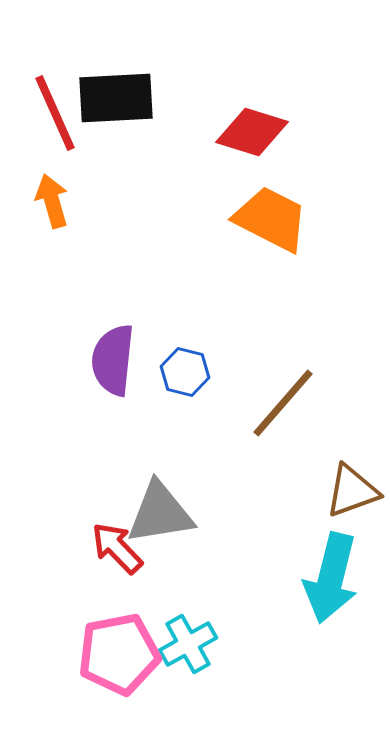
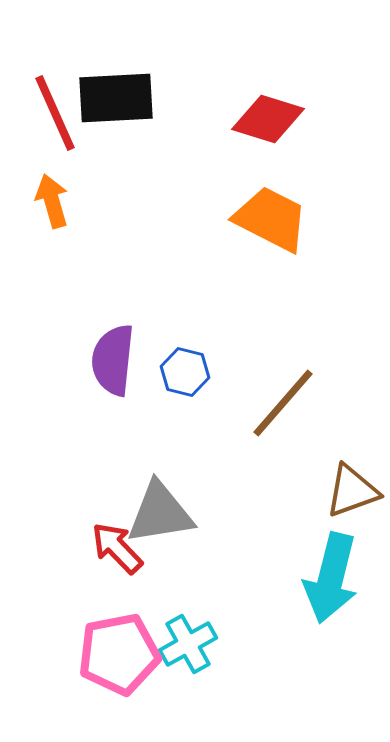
red diamond: moved 16 px right, 13 px up
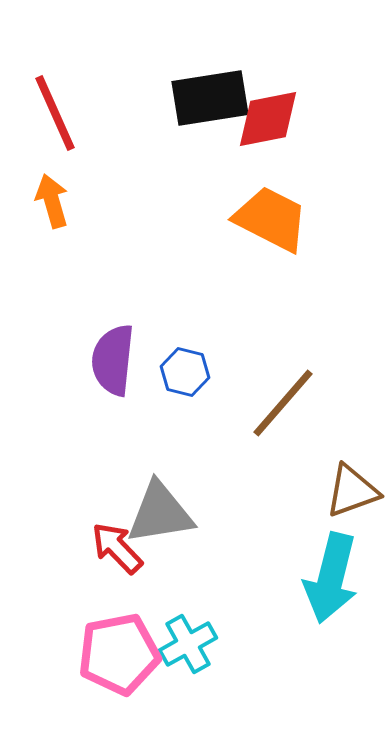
black rectangle: moved 94 px right; rotated 6 degrees counterclockwise
red diamond: rotated 28 degrees counterclockwise
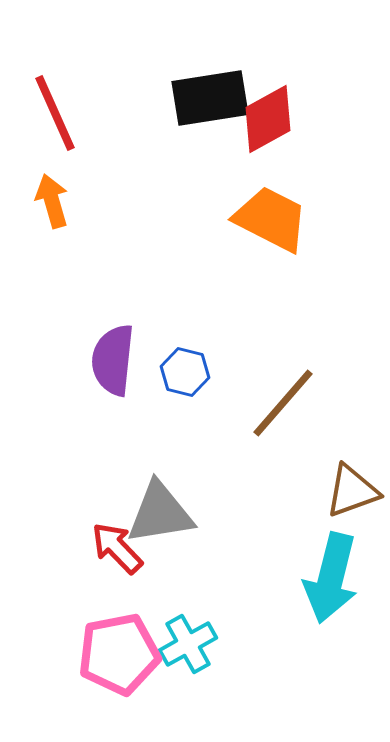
red diamond: rotated 18 degrees counterclockwise
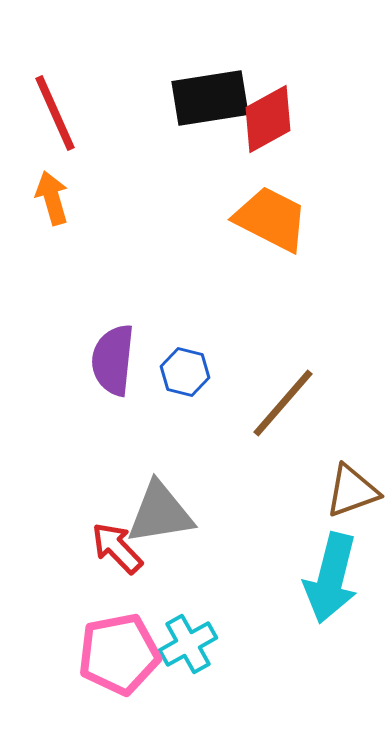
orange arrow: moved 3 px up
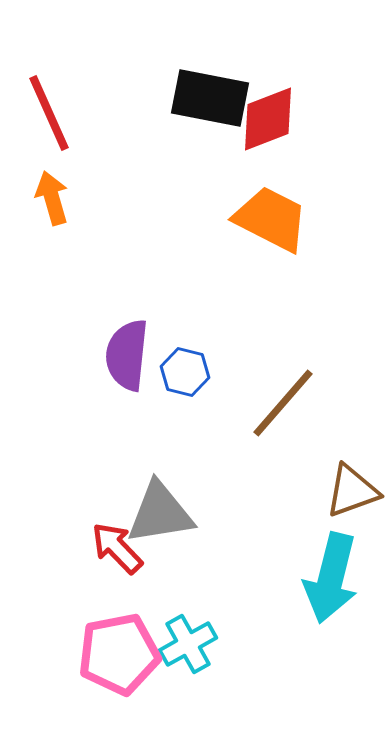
black rectangle: rotated 20 degrees clockwise
red line: moved 6 px left
red diamond: rotated 8 degrees clockwise
purple semicircle: moved 14 px right, 5 px up
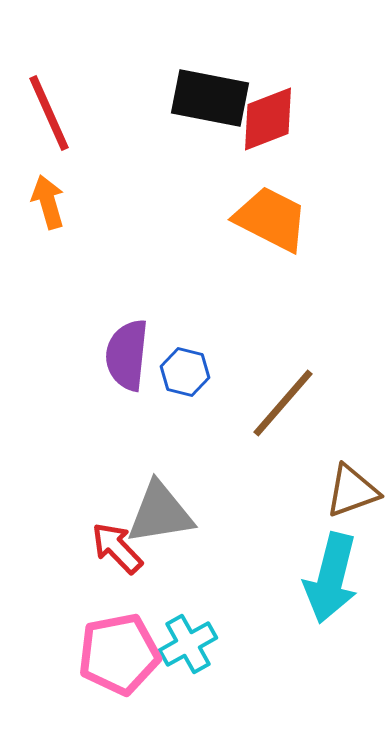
orange arrow: moved 4 px left, 4 px down
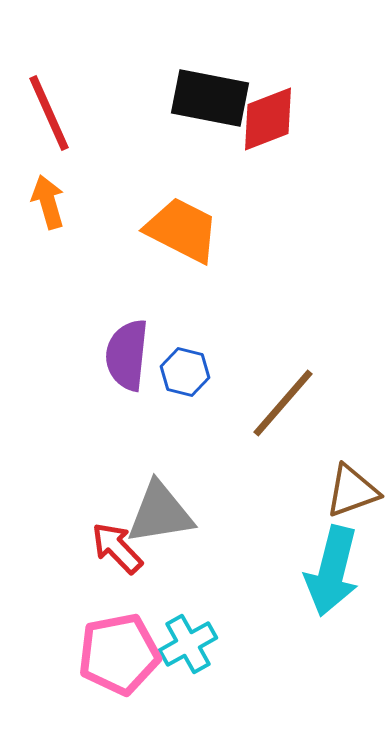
orange trapezoid: moved 89 px left, 11 px down
cyan arrow: moved 1 px right, 7 px up
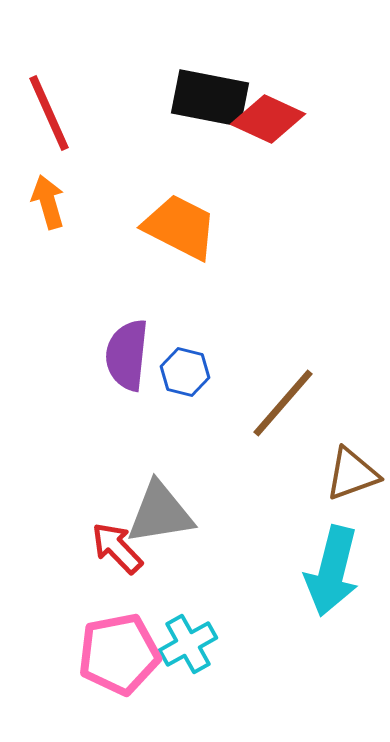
red diamond: rotated 46 degrees clockwise
orange trapezoid: moved 2 px left, 3 px up
brown triangle: moved 17 px up
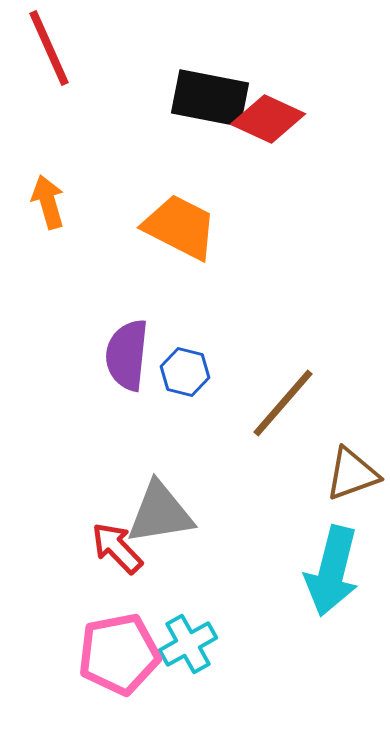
red line: moved 65 px up
